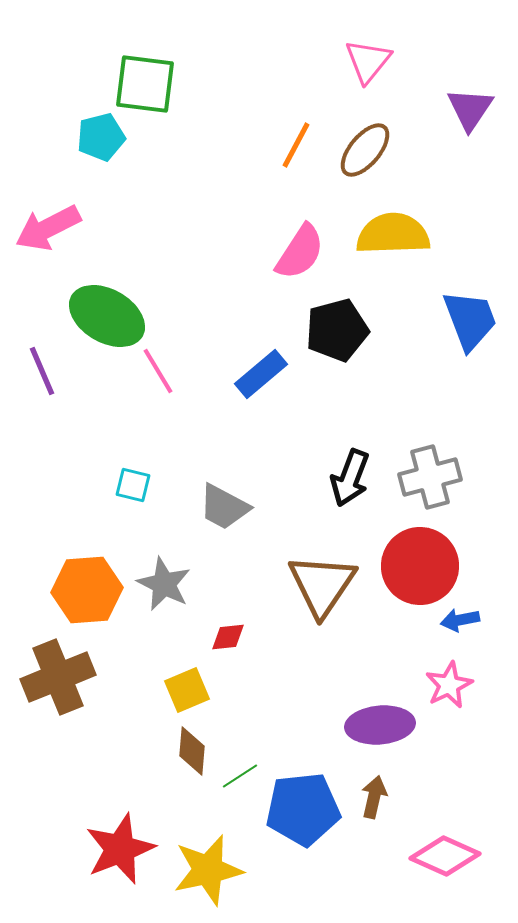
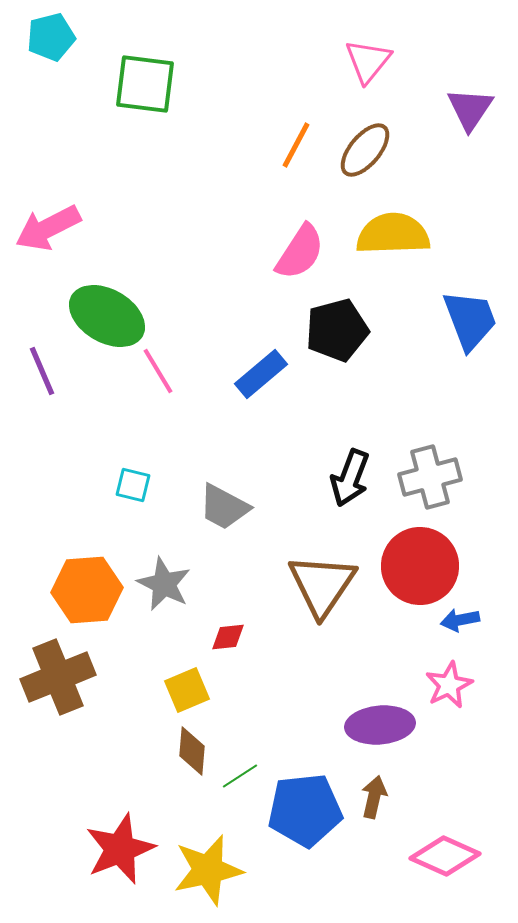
cyan pentagon: moved 50 px left, 100 px up
blue pentagon: moved 2 px right, 1 px down
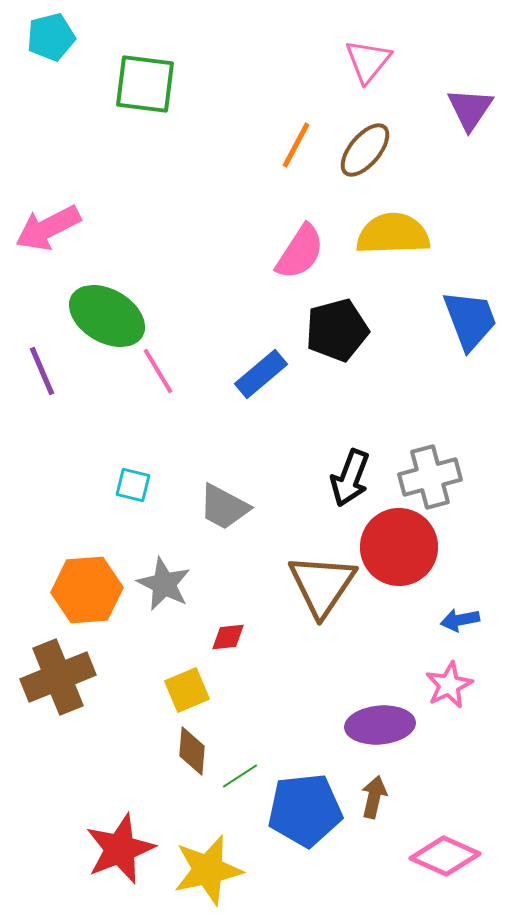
red circle: moved 21 px left, 19 px up
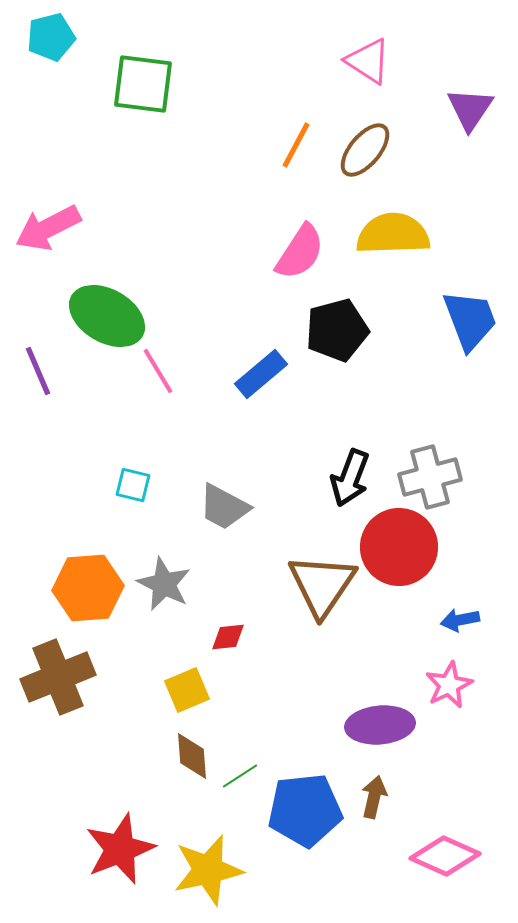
pink triangle: rotated 36 degrees counterclockwise
green square: moved 2 px left
purple line: moved 4 px left
orange hexagon: moved 1 px right, 2 px up
brown diamond: moved 5 px down; rotated 9 degrees counterclockwise
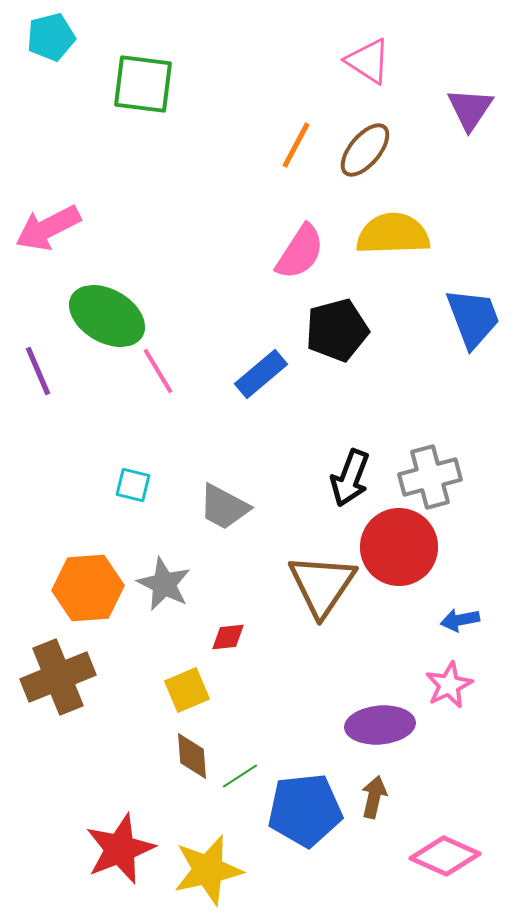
blue trapezoid: moved 3 px right, 2 px up
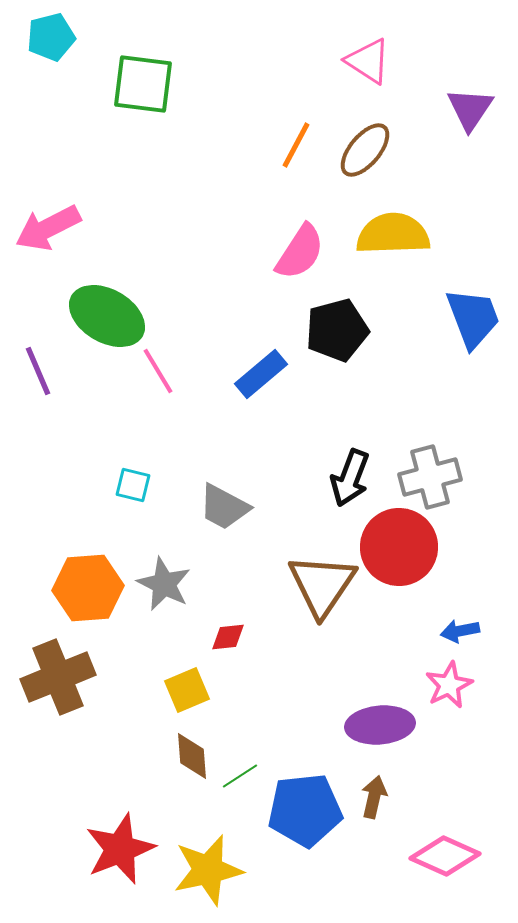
blue arrow: moved 11 px down
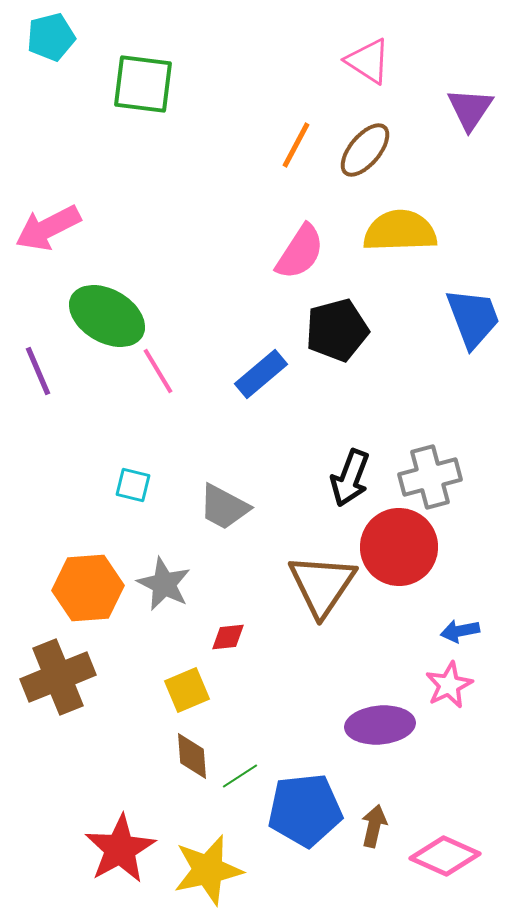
yellow semicircle: moved 7 px right, 3 px up
brown arrow: moved 29 px down
red star: rotated 8 degrees counterclockwise
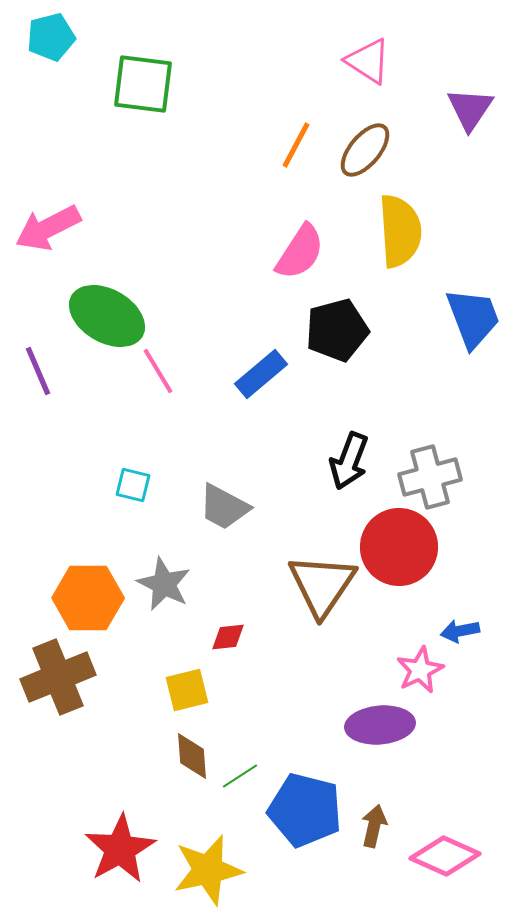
yellow semicircle: rotated 88 degrees clockwise
black arrow: moved 1 px left, 17 px up
orange hexagon: moved 10 px down; rotated 4 degrees clockwise
pink star: moved 29 px left, 15 px up
yellow square: rotated 9 degrees clockwise
blue pentagon: rotated 20 degrees clockwise
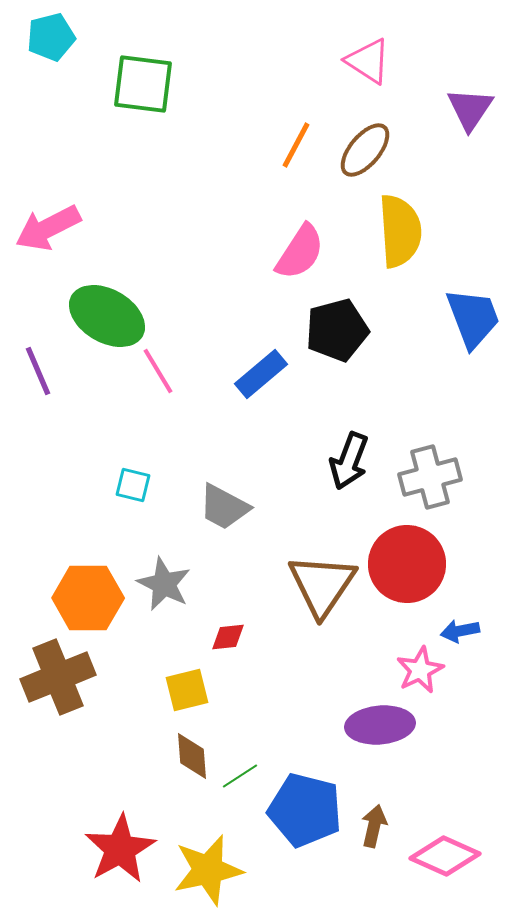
red circle: moved 8 px right, 17 px down
